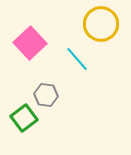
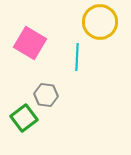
yellow circle: moved 1 px left, 2 px up
pink square: rotated 16 degrees counterclockwise
cyan line: moved 2 px up; rotated 44 degrees clockwise
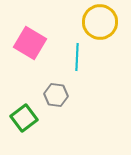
gray hexagon: moved 10 px right
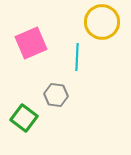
yellow circle: moved 2 px right
pink square: moved 1 px right; rotated 36 degrees clockwise
green square: rotated 16 degrees counterclockwise
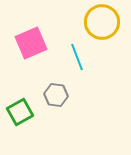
cyan line: rotated 24 degrees counterclockwise
green square: moved 4 px left, 6 px up; rotated 24 degrees clockwise
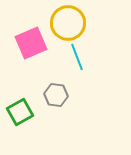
yellow circle: moved 34 px left, 1 px down
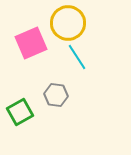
cyan line: rotated 12 degrees counterclockwise
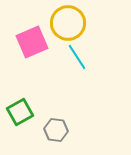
pink square: moved 1 px right, 1 px up
gray hexagon: moved 35 px down
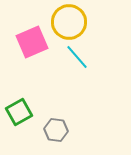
yellow circle: moved 1 px right, 1 px up
cyan line: rotated 8 degrees counterclockwise
green square: moved 1 px left
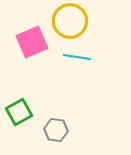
yellow circle: moved 1 px right, 1 px up
cyan line: rotated 40 degrees counterclockwise
